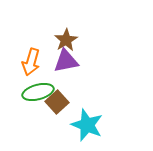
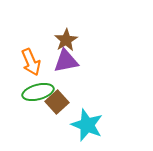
orange arrow: rotated 40 degrees counterclockwise
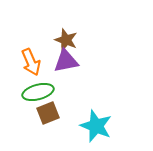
brown star: rotated 20 degrees counterclockwise
brown square: moved 9 px left, 11 px down; rotated 20 degrees clockwise
cyan star: moved 9 px right, 1 px down
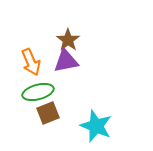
brown star: moved 2 px right; rotated 15 degrees clockwise
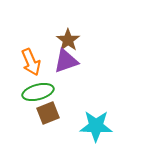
purple triangle: rotated 8 degrees counterclockwise
cyan star: rotated 20 degrees counterclockwise
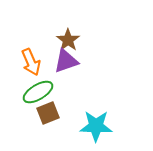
green ellipse: rotated 16 degrees counterclockwise
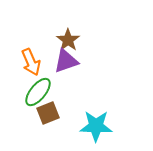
green ellipse: rotated 20 degrees counterclockwise
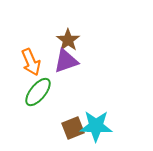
brown square: moved 25 px right, 15 px down
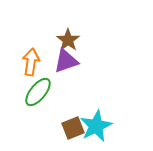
orange arrow: rotated 148 degrees counterclockwise
cyan star: rotated 28 degrees counterclockwise
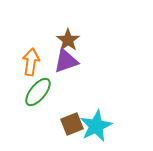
brown square: moved 1 px left, 4 px up
